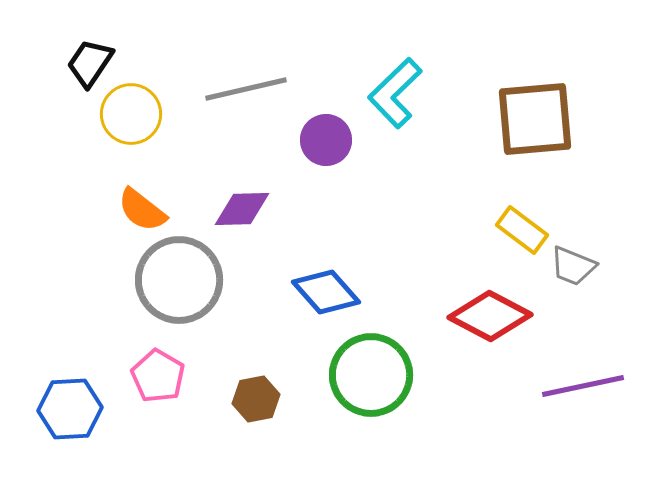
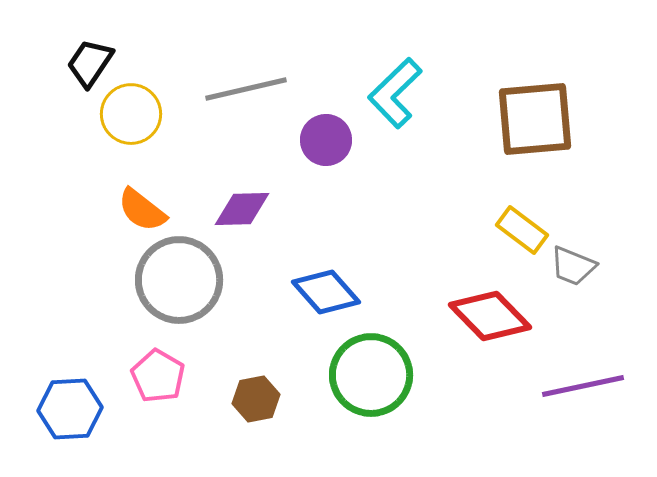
red diamond: rotated 18 degrees clockwise
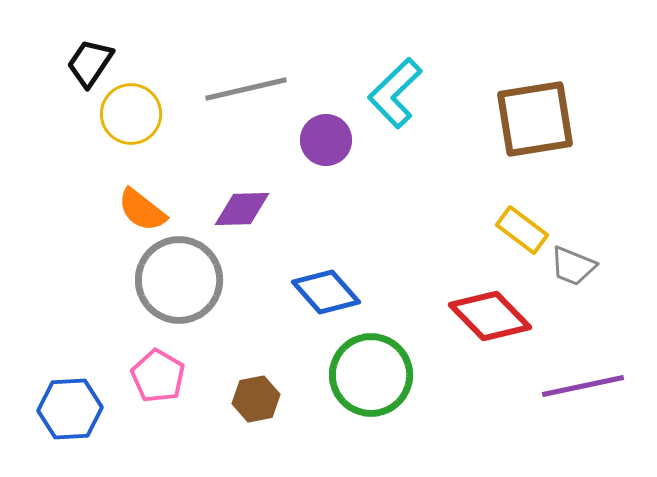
brown square: rotated 4 degrees counterclockwise
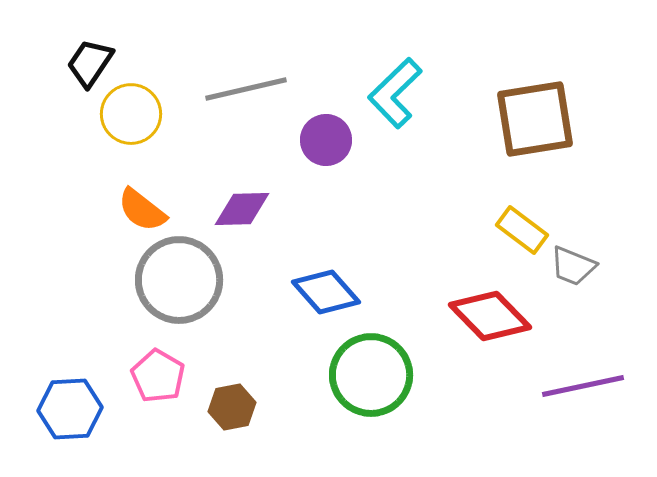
brown hexagon: moved 24 px left, 8 px down
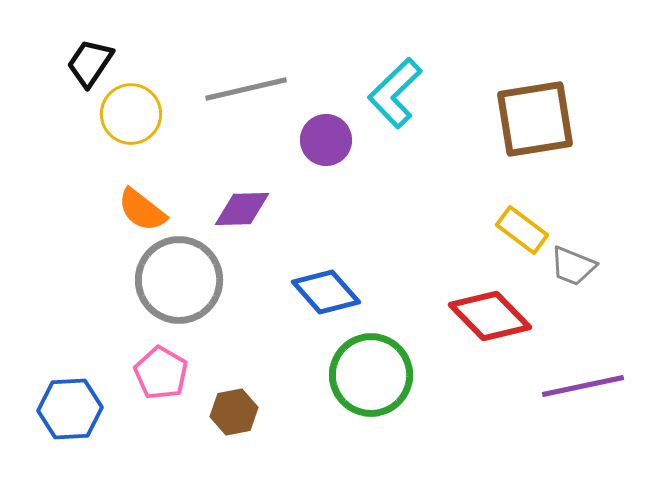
pink pentagon: moved 3 px right, 3 px up
brown hexagon: moved 2 px right, 5 px down
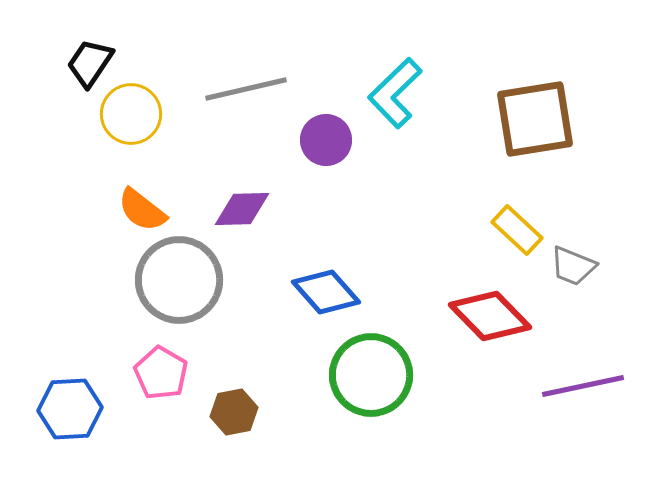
yellow rectangle: moved 5 px left; rotated 6 degrees clockwise
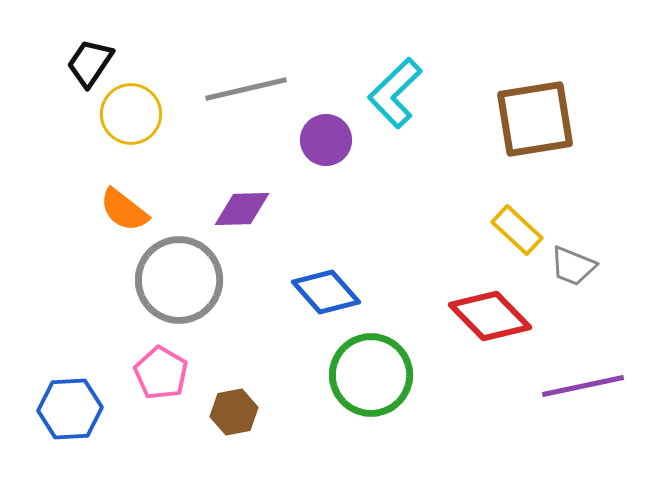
orange semicircle: moved 18 px left
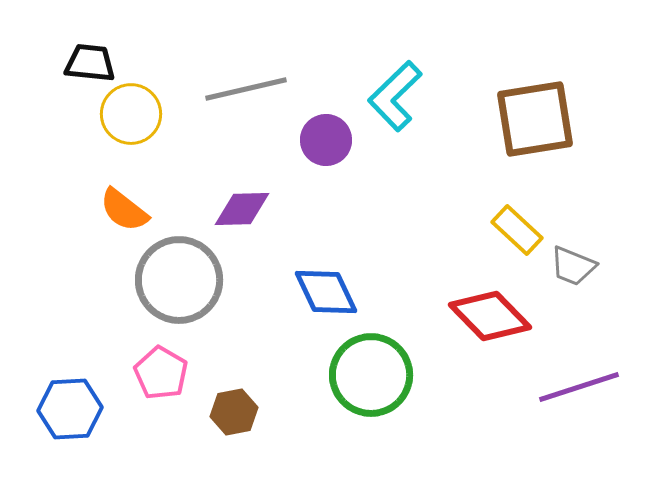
black trapezoid: rotated 62 degrees clockwise
cyan L-shape: moved 3 px down
blue diamond: rotated 16 degrees clockwise
purple line: moved 4 px left, 1 px down; rotated 6 degrees counterclockwise
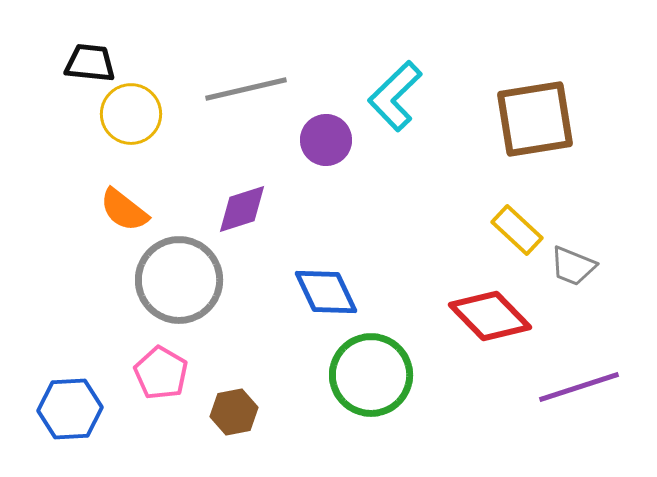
purple diamond: rotated 16 degrees counterclockwise
